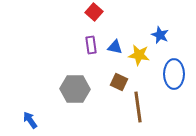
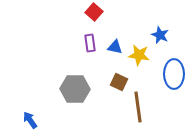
purple rectangle: moved 1 px left, 2 px up
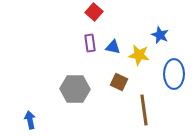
blue triangle: moved 2 px left
brown line: moved 6 px right, 3 px down
blue arrow: rotated 24 degrees clockwise
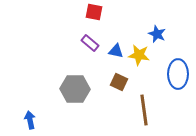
red square: rotated 30 degrees counterclockwise
blue star: moved 3 px left, 1 px up
purple rectangle: rotated 42 degrees counterclockwise
blue triangle: moved 3 px right, 4 px down
blue ellipse: moved 4 px right
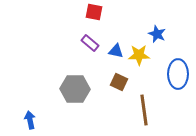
yellow star: rotated 10 degrees counterclockwise
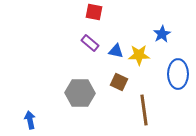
blue star: moved 5 px right; rotated 18 degrees clockwise
gray hexagon: moved 5 px right, 4 px down
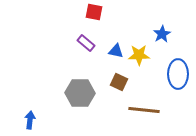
purple rectangle: moved 4 px left
brown line: rotated 76 degrees counterclockwise
blue arrow: rotated 18 degrees clockwise
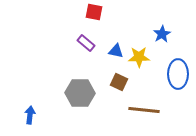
yellow star: moved 2 px down
blue arrow: moved 5 px up
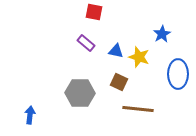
yellow star: rotated 20 degrees clockwise
brown line: moved 6 px left, 1 px up
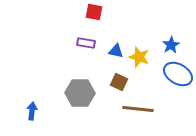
blue star: moved 9 px right, 11 px down
purple rectangle: rotated 30 degrees counterclockwise
blue ellipse: rotated 60 degrees counterclockwise
blue arrow: moved 2 px right, 4 px up
